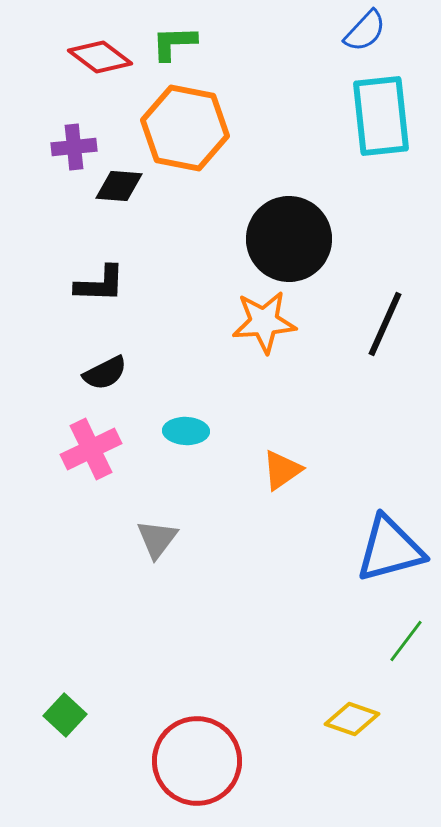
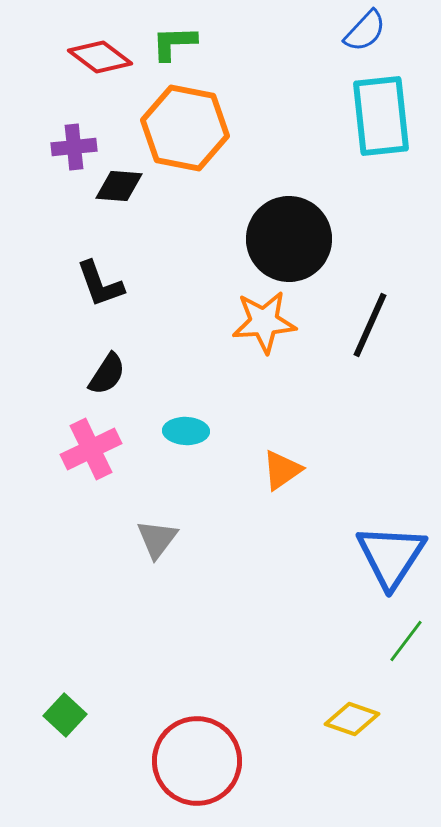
black L-shape: rotated 68 degrees clockwise
black line: moved 15 px left, 1 px down
black semicircle: moved 2 px right, 1 px down; rotated 30 degrees counterclockwise
blue triangle: moved 1 px right, 7 px down; rotated 42 degrees counterclockwise
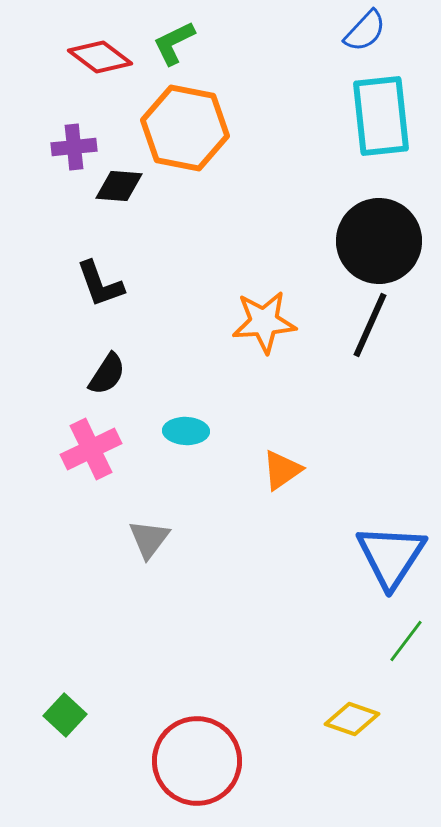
green L-shape: rotated 24 degrees counterclockwise
black circle: moved 90 px right, 2 px down
gray triangle: moved 8 px left
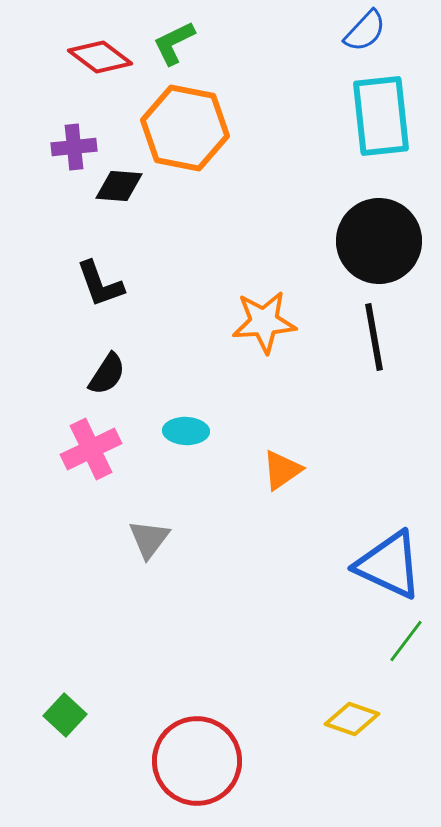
black line: moved 4 px right, 12 px down; rotated 34 degrees counterclockwise
blue triangle: moved 2 px left, 9 px down; rotated 38 degrees counterclockwise
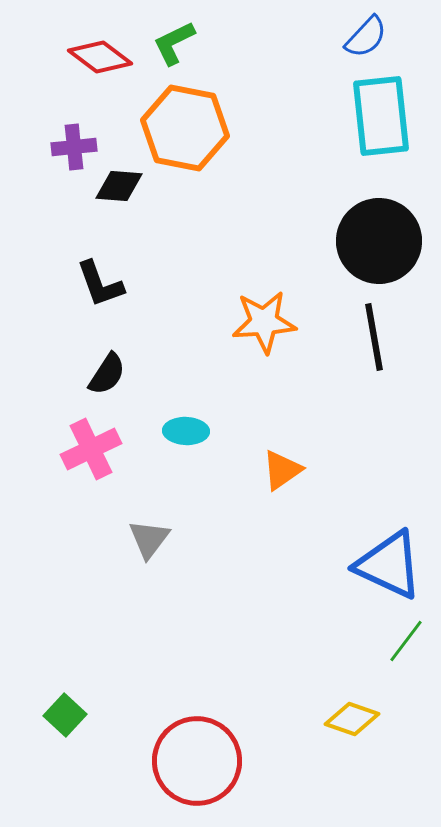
blue semicircle: moved 1 px right, 6 px down
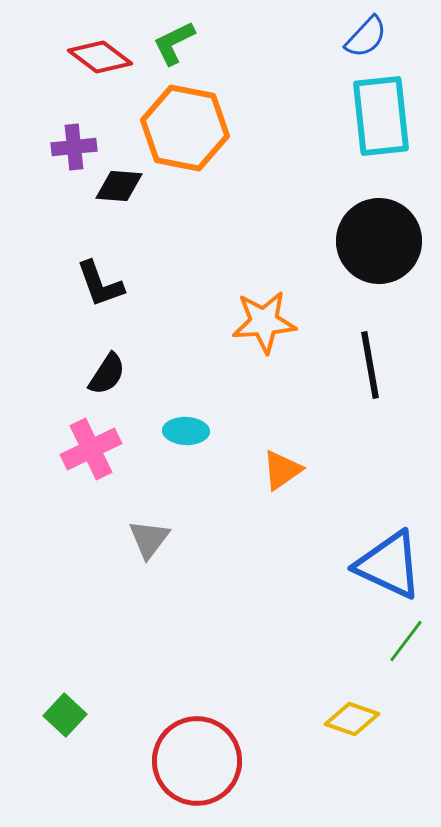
black line: moved 4 px left, 28 px down
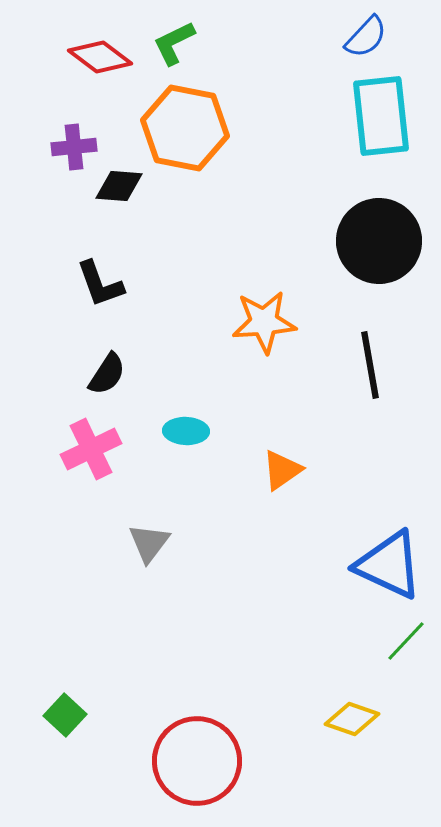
gray triangle: moved 4 px down
green line: rotated 6 degrees clockwise
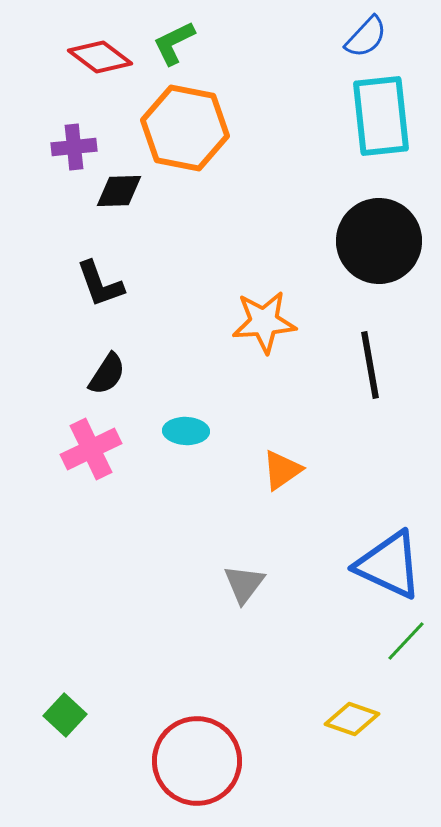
black diamond: moved 5 px down; rotated 6 degrees counterclockwise
gray triangle: moved 95 px right, 41 px down
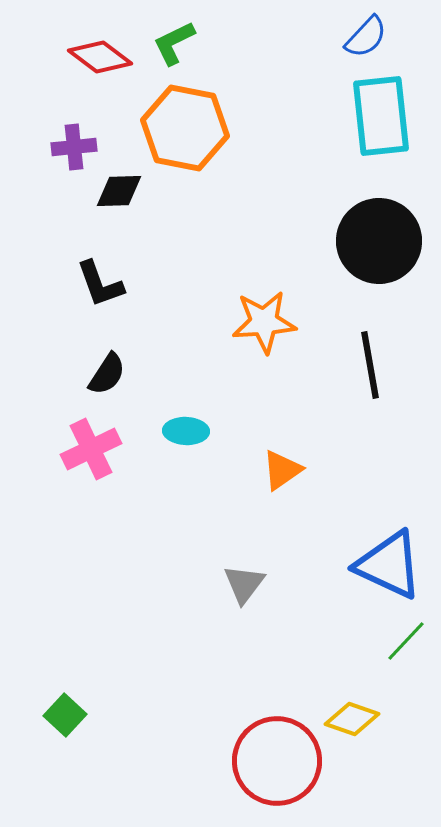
red circle: moved 80 px right
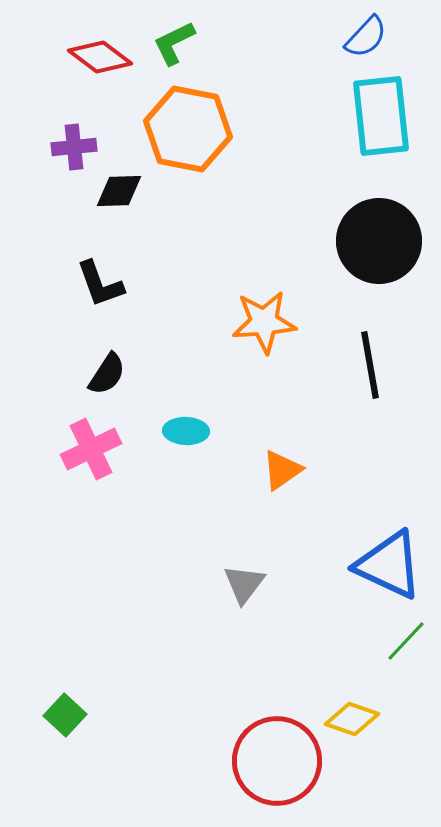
orange hexagon: moved 3 px right, 1 px down
